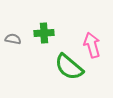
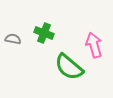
green cross: rotated 24 degrees clockwise
pink arrow: moved 2 px right
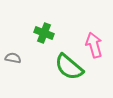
gray semicircle: moved 19 px down
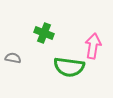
pink arrow: moved 1 px left, 1 px down; rotated 25 degrees clockwise
green semicircle: rotated 32 degrees counterclockwise
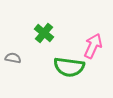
green cross: rotated 18 degrees clockwise
pink arrow: rotated 15 degrees clockwise
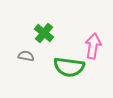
pink arrow: rotated 15 degrees counterclockwise
gray semicircle: moved 13 px right, 2 px up
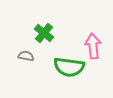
pink arrow: rotated 15 degrees counterclockwise
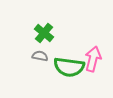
pink arrow: moved 13 px down; rotated 20 degrees clockwise
gray semicircle: moved 14 px right
